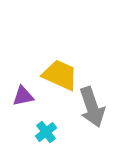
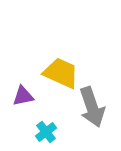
yellow trapezoid: moved 1 px right, 2 px up
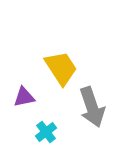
yellow trapezoid: moved 5 px up; rotated 33 degrees clockwise
purple triangle: moved 1 px right, 1 px down
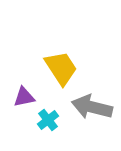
gray arrow: rotated 123 degrees clockwise
cyan cross: moved 2 px right, 12 px up
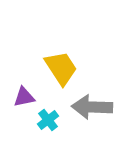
gray arrow: rotated 12 degrees counterclockwise
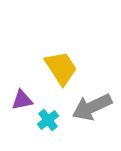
purple triangle: moved 2 px left, 3 px down
gray arrow: rotated 27 degrees counterclockwise
